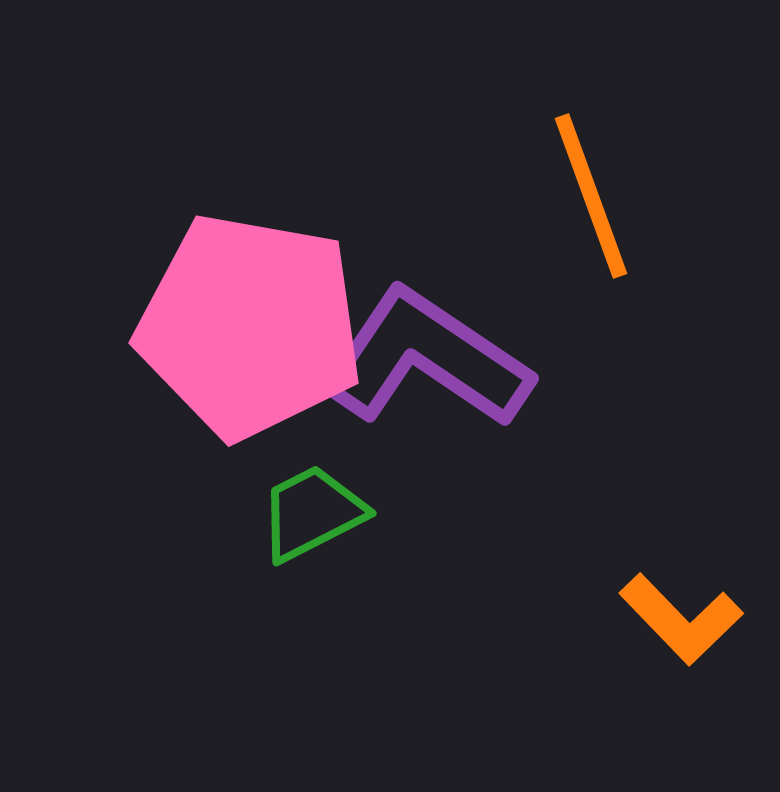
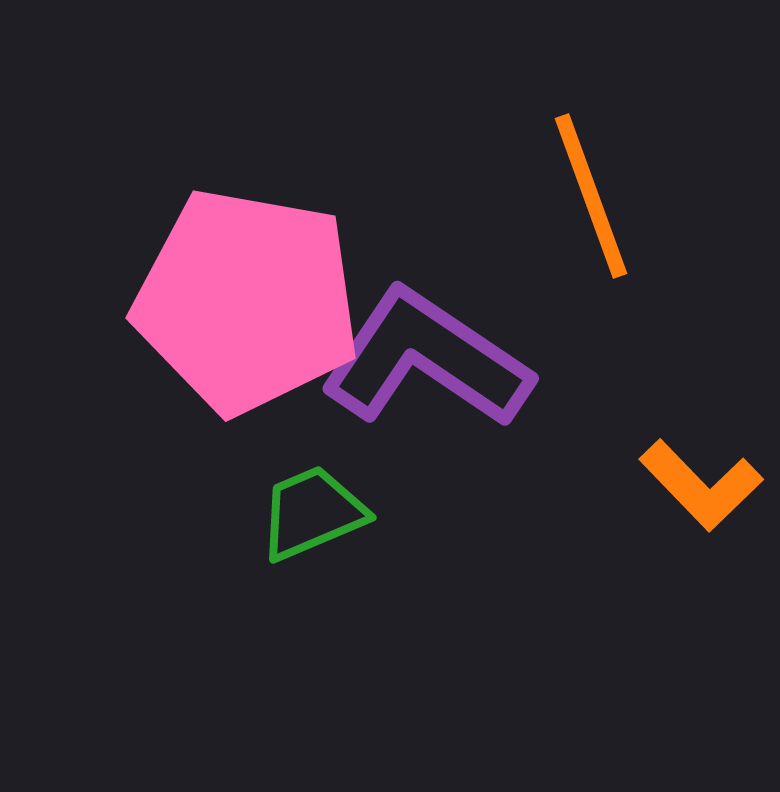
pink pentagon: moved 3 px left, 25 px up
green trapezoid: rotated 4 degrees clockwise
orange L-shape: moved 20 px right, 134 px up
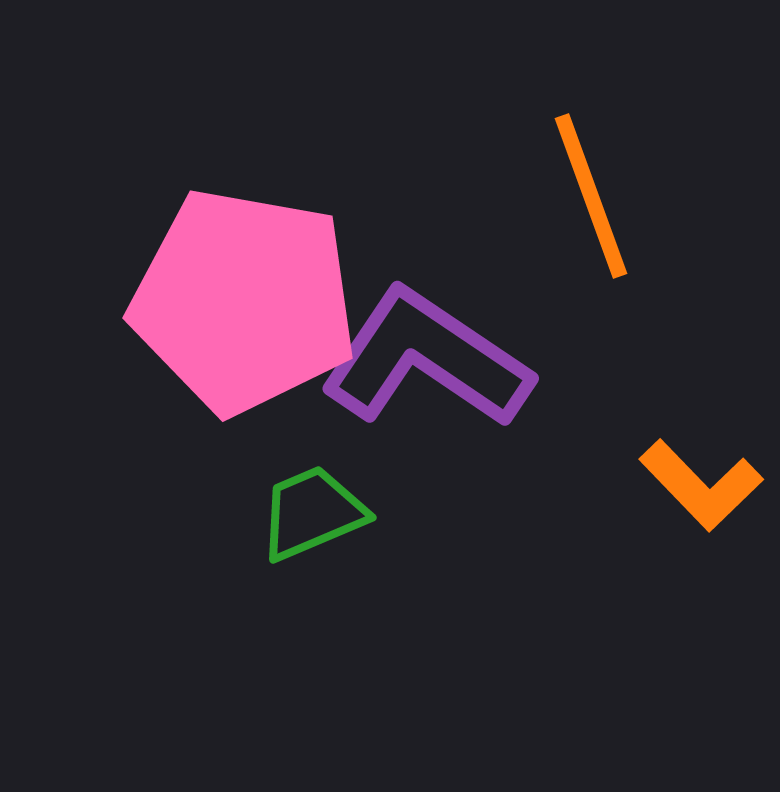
pink pentagon: moved 3 px left
